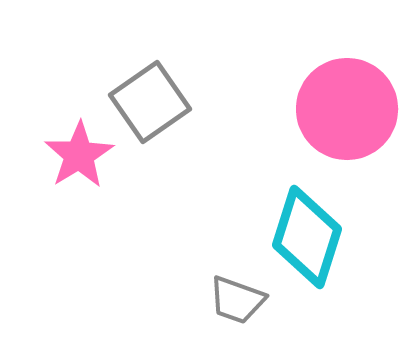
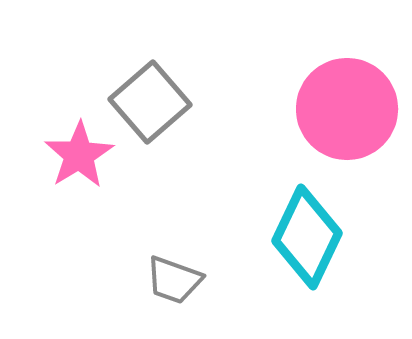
gray square: rotated 6 degrees counterclockwise
cyan diamond: rotated 8 degrees clockwise
gray trapezoid: moved 63 px left, 20 px up
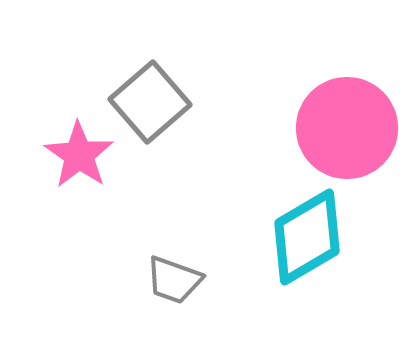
pink circle: moved 19 px down
pink star: rotated 6 degrees counterclockwise
cyan diamond: rotated 34 degrees clockwise
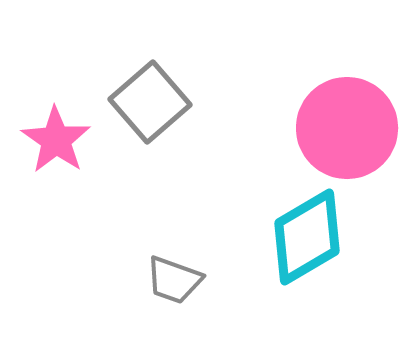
pink star: moved 23 px left, 15 px up
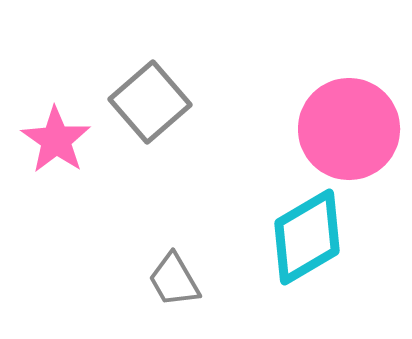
pink circle: moved 2 px right, 1 px down
gray trapezoid: rotated 40 degrees clockwise
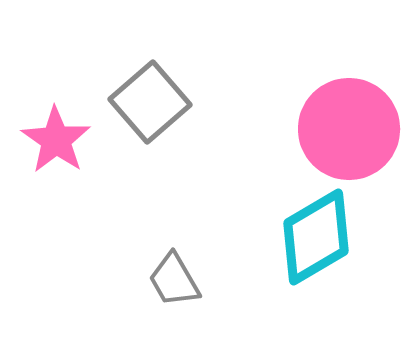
cyan diamond: moved 9 px right
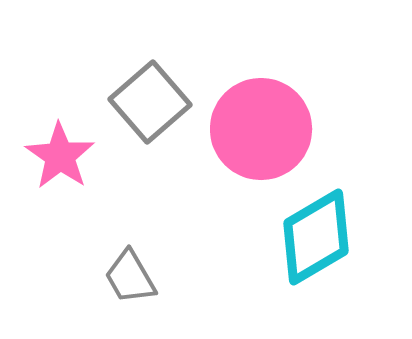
pink circle: moved 88 px left
pink star: moved 4 px right, 16 px down
gray trapezoid: moved 44 px left, 3 px up
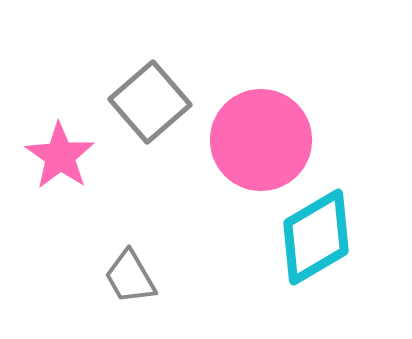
pink circle: moved 11 px down
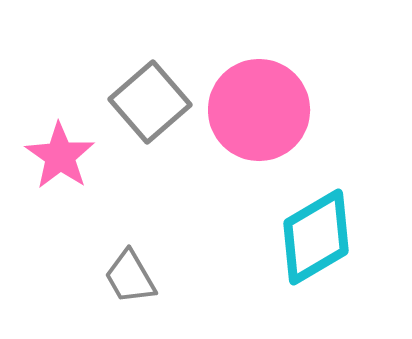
pink circle: moved 2 px left, 30 px up
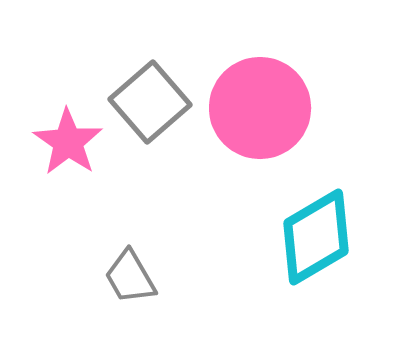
pink circle: moved 1 px right, 2 px up
pink star: moved 8 px right, 14 px up
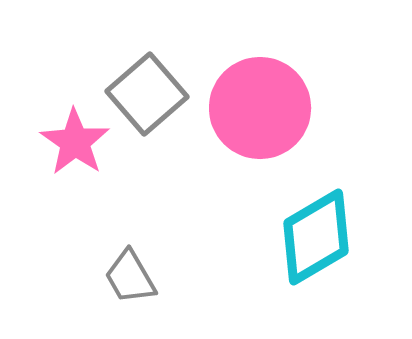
gray square: moved 3 px left, 8 px up
pink star: moved 7 px right
